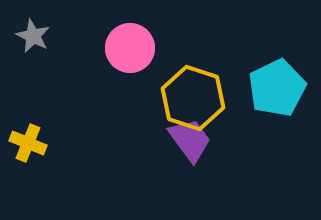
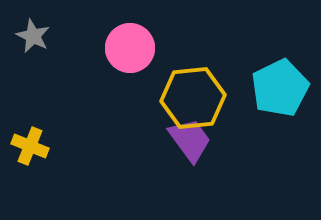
cyan pentagon: moved 3 px right
yellow hexagon: rotated 24 degrees counterclockwise
yellow cross: moved 2 px right, 3 px down
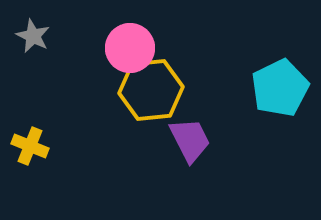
yellow hexagon: moved 42 px left, 8 px up
purple trapezoid: rotated 9 degrees clockwise
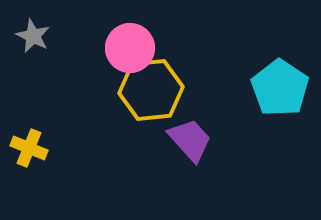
cyan pentagon: rotated 12 degrees counterclockwise
purple trapezoid: rotated 15 degrees counterclockwise
yellow cross: moved 1 px left, 2 px down
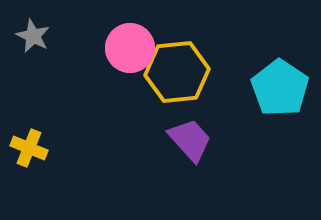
yellow hexagon: moved 26 px right, 18 px up
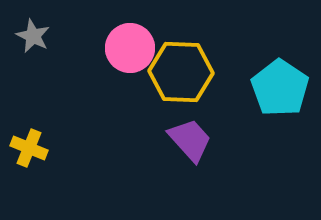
yellow hexagon: moved 4 px right; rotated 8 degrees clockwise
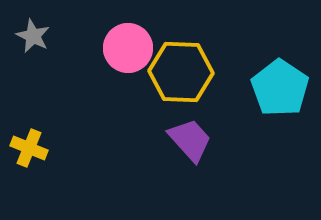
pink circle: moved 2 px left
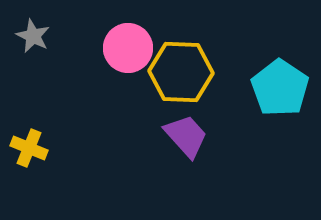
purple trapezoid: moved 4 px left, 4 px up
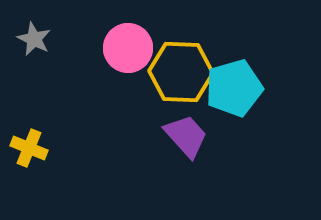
gray star: moved 1 px right, 3 px down
cyan pentagon: moved 46 px left; rotated 22 degrees clockwise
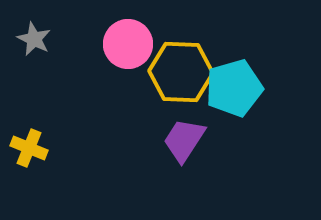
pink circle: moved 4 px up
purple trapezoid: moved 2 px left, 4 px down; rotated 105 degrees counterclockwise
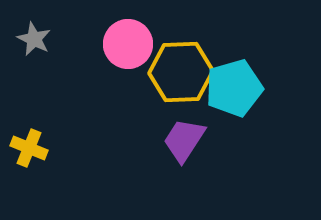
yellow hexagon: rotated 4 degrees counterclockwise
